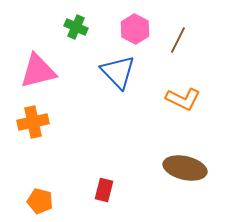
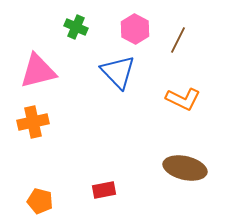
red rectangle: rotated 65 degrees clockwise
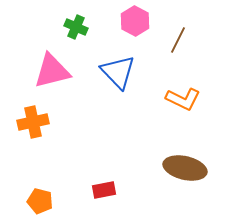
pink hexagon: moved 8 px up
pink triangle: moved 14 px right
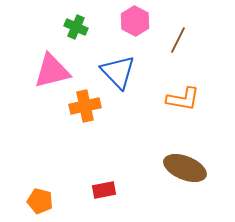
orange L-shape: rotated 16 degrees counterclockwise
orange cross: moved 52 px right, 16 px up
brown ellipse: rotated 9 degrees clockwise
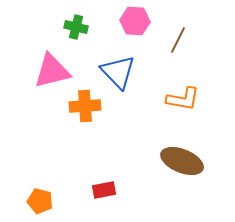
pink hexagon: rotated 24 degrees counterclockwise
green cross: rotated 10 degrees counterclockwise
orange cross: rotated 8 degrees clockwise
brown ellipse: moved 3 px left, 7 px up
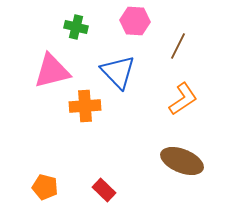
brown line: moved 6 px down
orange L-shape: rotated 44 degrees counterclockwise
red rectangle: rotated 55 degrees clockwise
orange pentagon: moved 5 px right, 14 px up
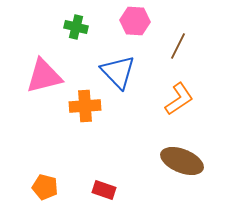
pink triangle: moved 8 px left, 5 px down
orange L-shape: moved 4 px left
red rectangle: rotated 25 degrees counterclockwise
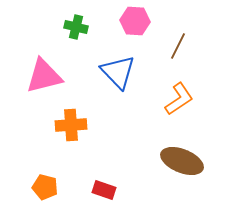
orange cross: moved 14 px left, 19 px down
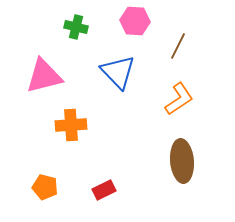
brown ellipse: rotated 63 degrees clockwise
red rectangle: rotated 45 degrees counterclockwise
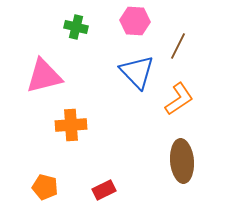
blue triangle: moved 19 px right
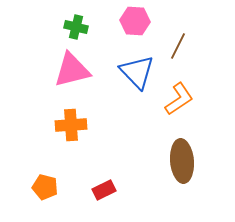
pink triangle: moved 28 px right, 6 px up
